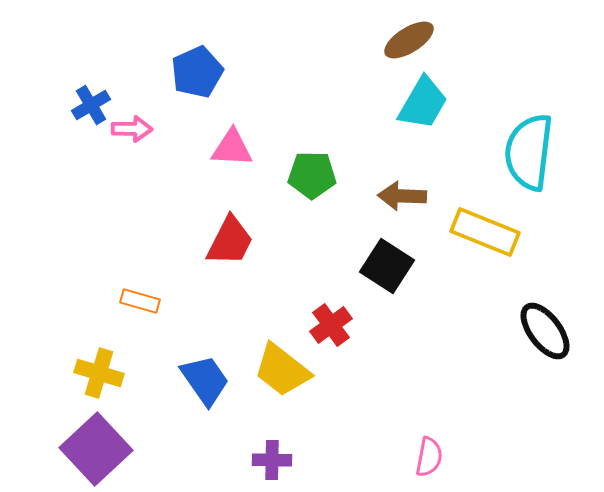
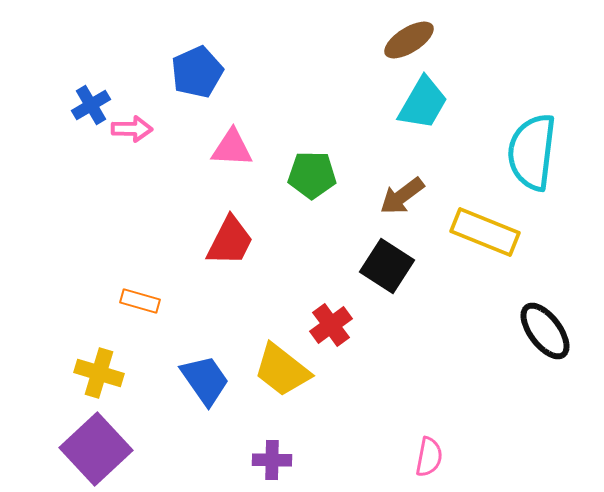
cyan semicircle: moved 3 px right
brown arrow: rotated 39 degrees counterclockwise
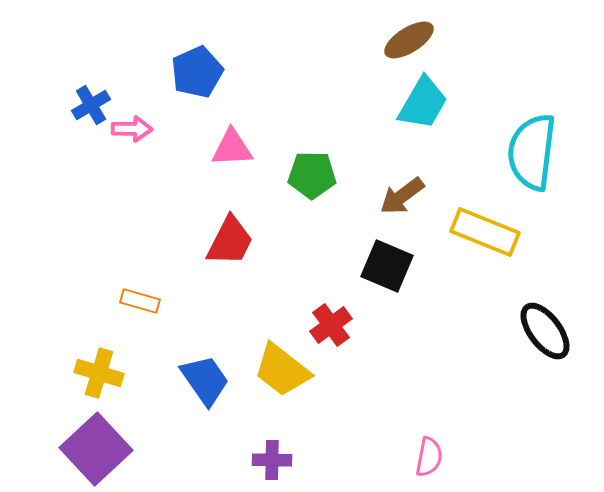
pink triangle: rotated 6 degrees counterclockwise
black square: rotated 10 degrees counterclockwise
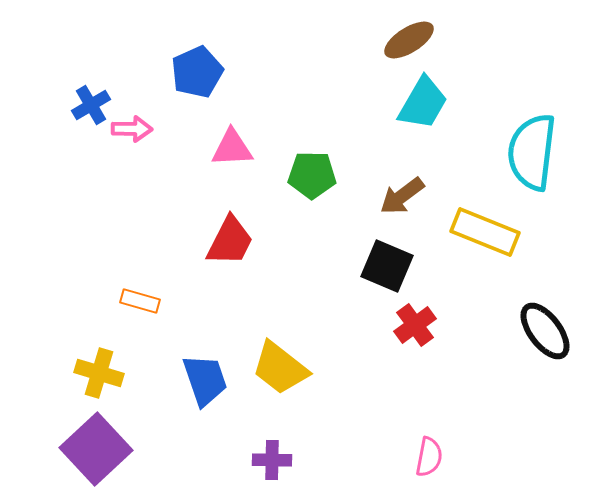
red cross: moved 84 px right
yellow trapezoid: moved 2 px left, 2 px up
blue trapezoid: rotated 16 degrees clockwise
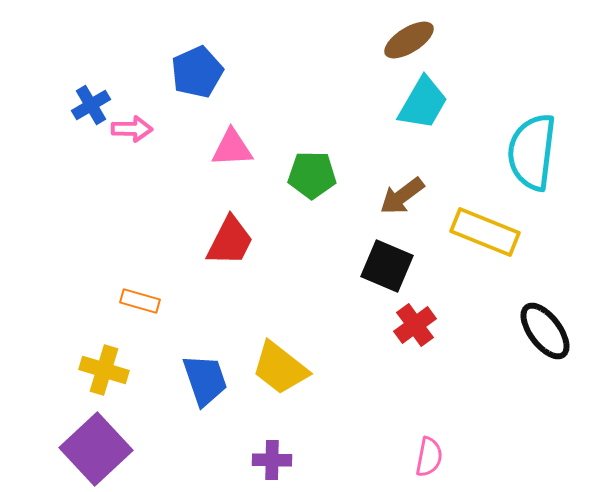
yellow cross: moved 5 px right, 3 px up
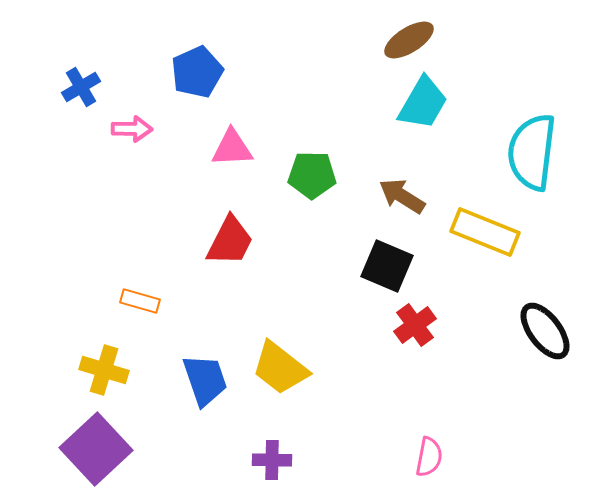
blue cross: moved 10 px left, 18 px up
brown arrow: rotated 69 degrees clockwise
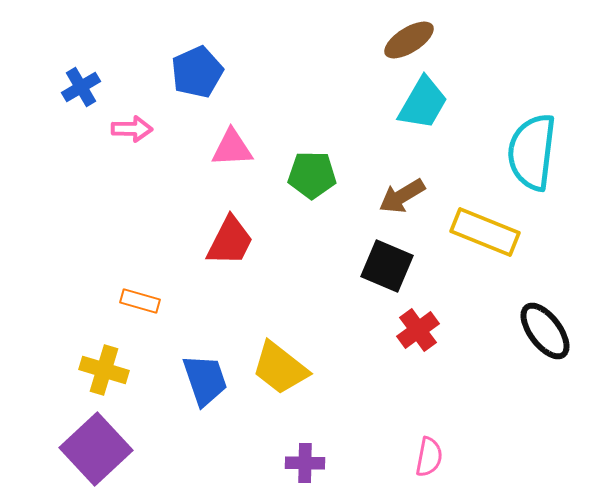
brown arrow: rotated 63 degrees counterclockwise
red cross: moved 3 px right, 5 px down
purple cross: moved 33 px right, 3 px down
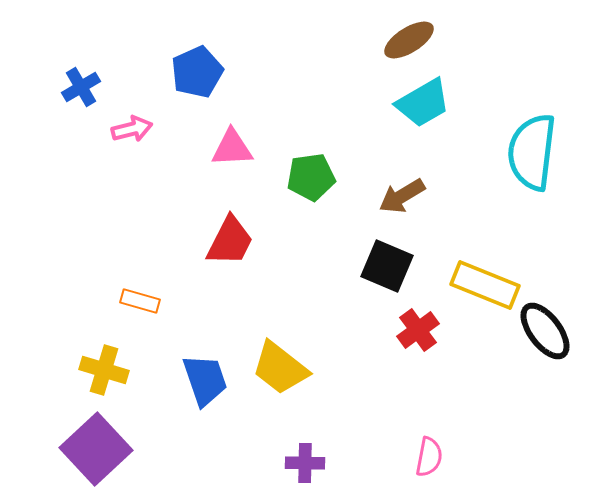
cyan trapezoid: rotated 30 degrees clockwise
pink arrow: rotated 15 degrees counterclockwise
green pentagon: moved 1 px left, 2 px down; rotated 9 degrees counterclockwise
yellow rectangle: moved 53 px down
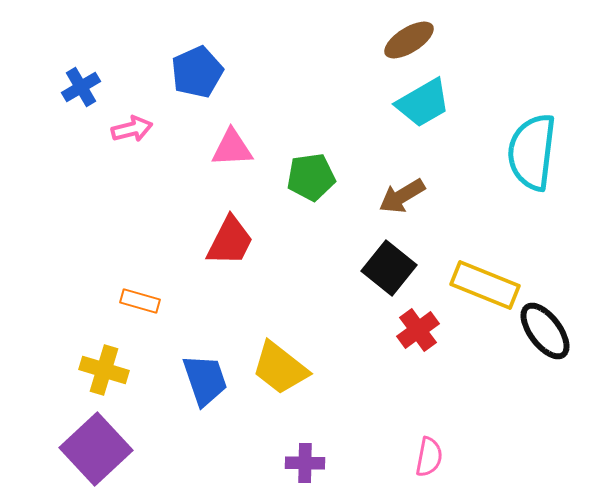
black square: moved 2 px right, 2 px down; rotated 16 degrees clockwise
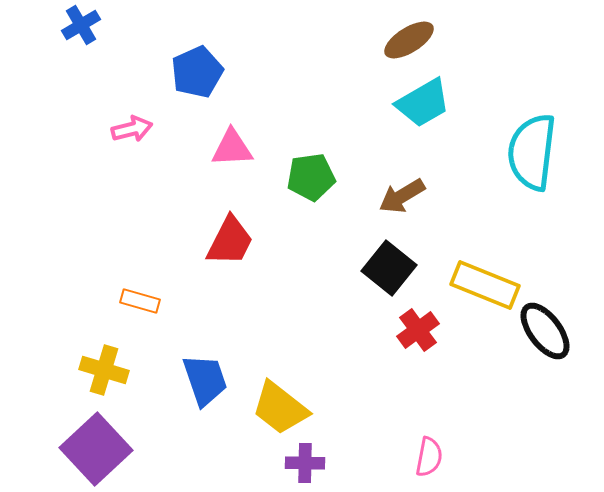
blue cross: moved 62 px up
yellow trapezoid: moved 40 px down
